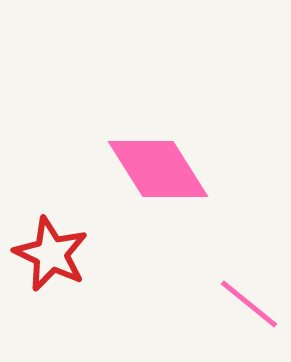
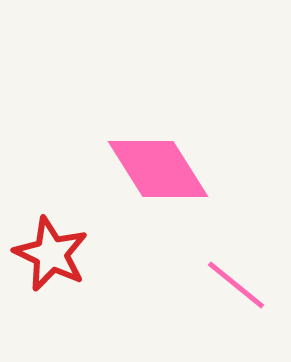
pink line: moved 13 px left, 19 px up
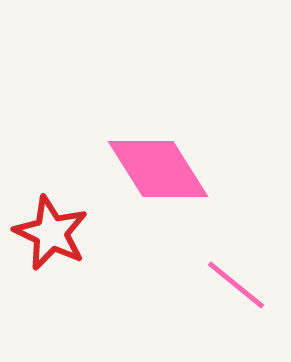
red star: moved 21 px up
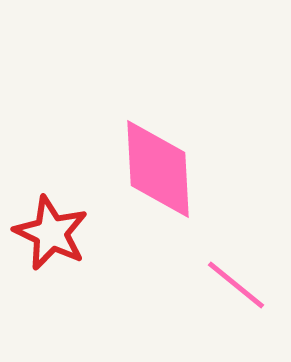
pink diamond: rotated 29 degrees clockwise
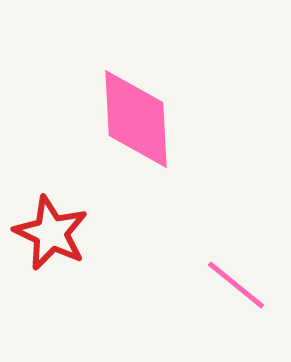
pink diamond: moved 22 px left, 50 px up
